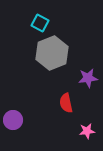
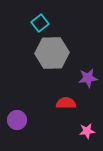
cyan square: rotated 24 degrees clockwise
gray hexagon: rotated 20 degrees clockwise
red semicircle: rotated 102 degrees clockwise
purple circle: moved 4 px right
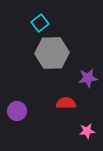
purple circle: moved 9 px up
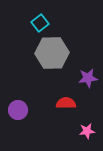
purple circle: moved 1 px right, 1 px up
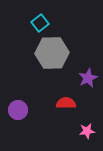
purple star: rotated 18 degrees counterclockwise
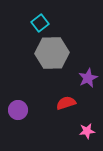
red semicircle: rotated 18 degrees counterclockwise
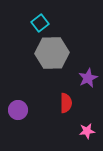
red semicircle: rotated 108 degrees clockwise
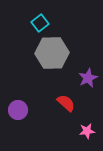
red semicircle: rotated 48 degrees counterclockwise
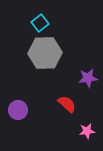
gray hexagon: moved 7 px left
purple star: rotated 18 degrees clockwise
red semicircle: moved 1 px right, 1 px down
